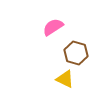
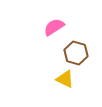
pink semicircle: moved 1 px right
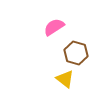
yellow triangle: rotated 12 degrees clockwise
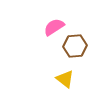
brown hexagon: moved 1 px left, 7 px up; rotated 20 degrees counterclockwise
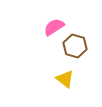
brown hexagon: rotated 20 degrees clockwise
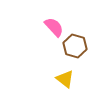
pink semicircle: rotated 80 degrees clockwise
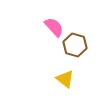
brown hexagon: moved 1 px up
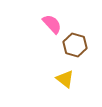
pink semicircle: moved 2 px left, 3 px up
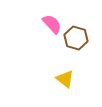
brown hexagon: moved 1 px right, 7 px up
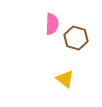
pink semicircle: rotated 45 degrees clockwise
